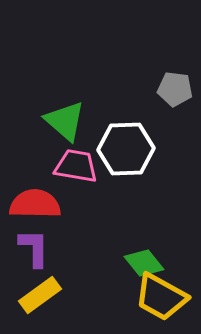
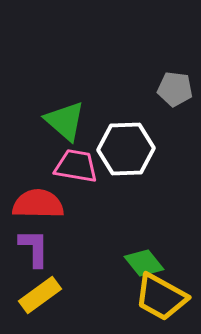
red semicircle: moved 3 px right
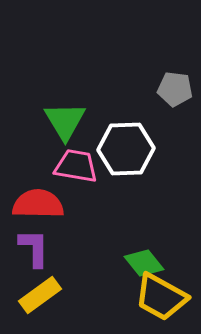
green triangle: rotated 18 degrees clockwise
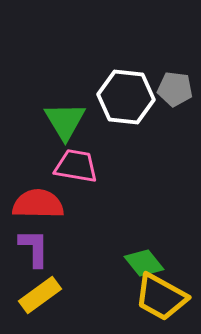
white hexagon: moved 52 px up; rotated 8 degrees clockwise
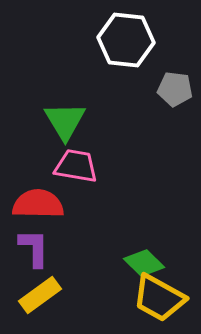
white hexagon: moved 57 px up
green diamond: rotated 6 degrees counterclockwise
yellow trapezoid: moved 2 px left, 1 px down
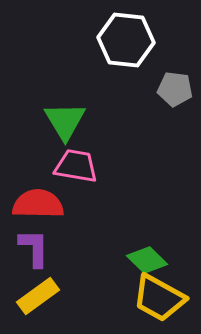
green diamond: moved 3 px right, 3 px up
yellow rectangle: moved 2 px left, 1 px down
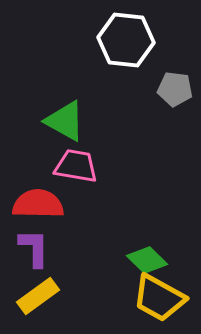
green triangle: rotated 30 degrees counterclockwise
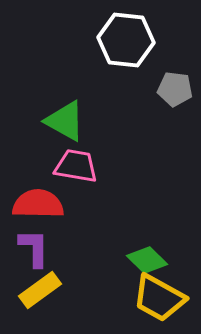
yellow rectangle: moved 2 px right, 6 px up
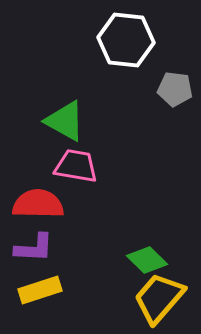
purple L-shape: rotated 93 degrees clockwise
yellow rectangle: rotated 18 degrees clockwise
yellow trapezoid: rotated 102 degrees clockwise
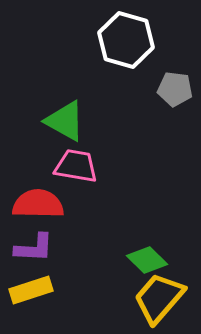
white hexagon: rotated 10 degrees clockwise
yellow rectangle: moved 9 px left
